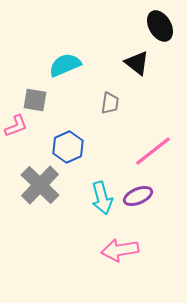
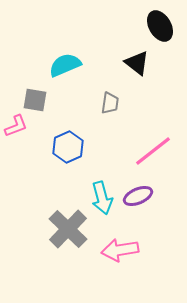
gray cross: moved 28 px right, 44 px down
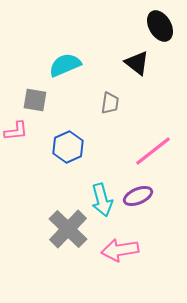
pink L-shape: moved 5 px down; rotated 15 degrees clockwise
cyan arrow: moved 2 px down
